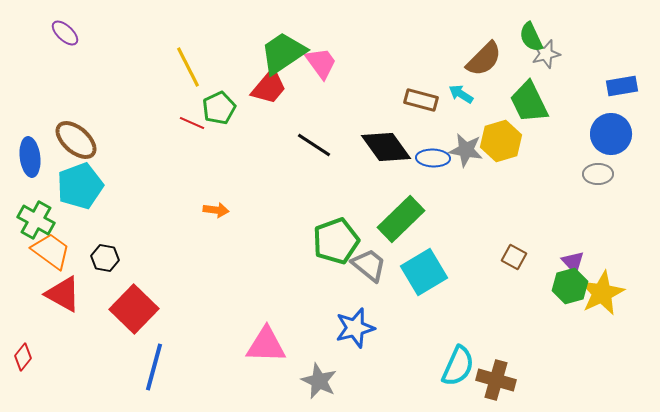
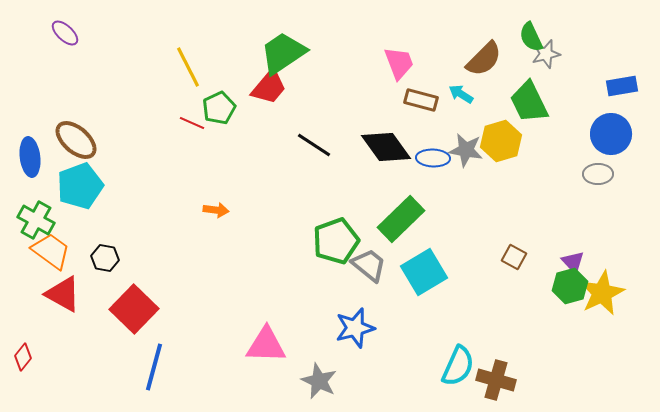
pink trapezoid at (321, 63): moved 78 px right; rotated 15 degrees clockwise
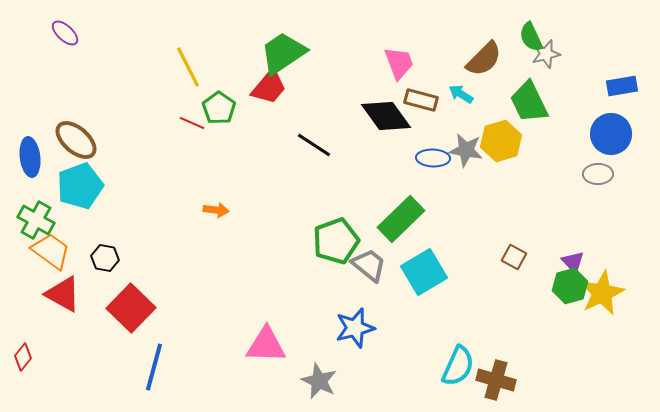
green pentagon at (219, 108): rotated 12 degrees counterclockwise
black diamond at (386, 147): moved 31 px up
red square at (134, 309): moved 3 px left, 1 px up
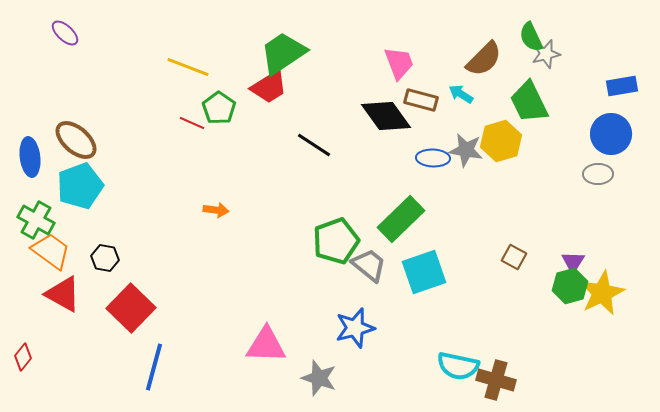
yellow line at (188, 67): rotated 42 degrees counterclockwise
red trapezoid at (269, 87): rotated 18 degrees clockwise
purple triangle at (573, 262): rotated 15 degrees clockwise
cyan square at (424, 272): rotated 12 degrees clockwise
cyan semicircle at (458, 366): rotated 78 degrees clockwise
gray star at (319, 381): moved 3 px up; rotated 6 degrees counterclockwise
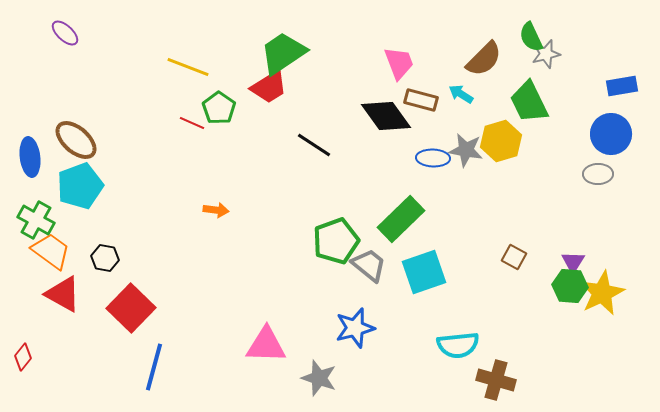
green hexagon at (570, 286): rotated 20 degrees clockwise
cyan semicircle at (458, 366): moved 21 px up; rotated 18 degrees counterclockwise
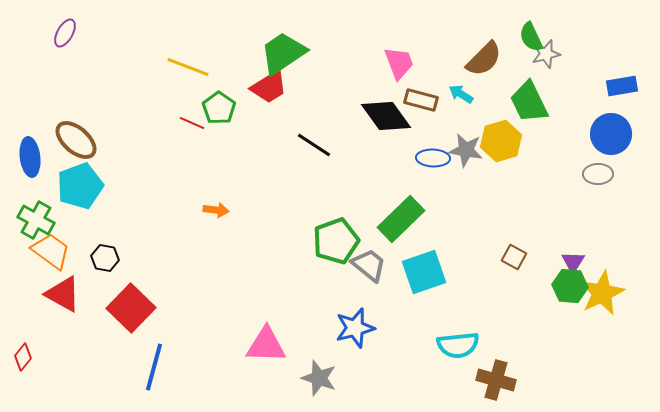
purple ellipse at (65, 33): rotated 76 degrees clockwise
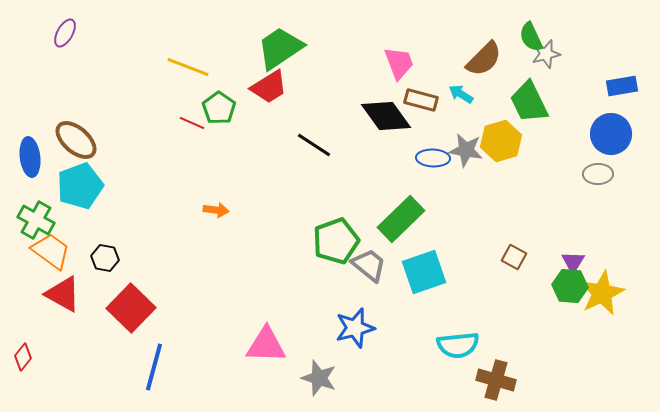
green trapezoid at (283, 53): moved 3 px left, 5 px up
